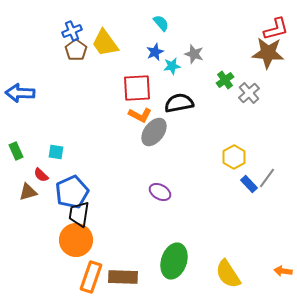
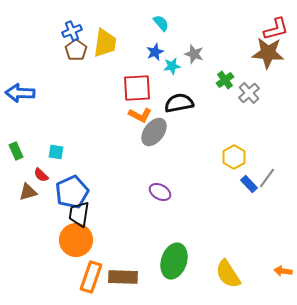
yellow trapezoid: rotated 136 degrees counterclockwise
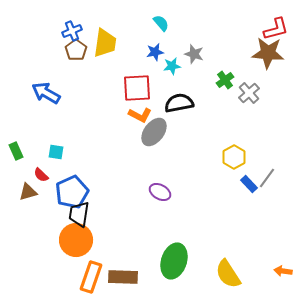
blue star: rotated 12 degrees clockwise
blue arrow: moved 26 px right; rotated 28 degrees clockwise
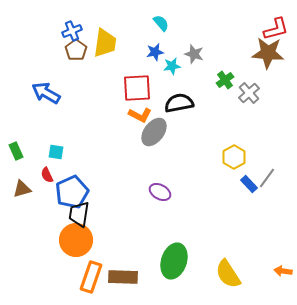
red semicircle: moved 6 px right; rotated 21 degrees clockwise
brown triangle: moved 6 px left, 3 px up
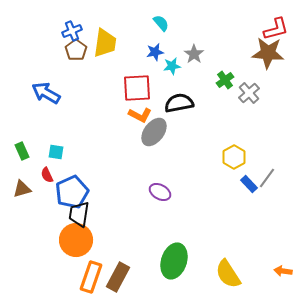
gray star: rotated 18 degrees clockwise
green rectangle: moved 6 px right
brown rectangle: moved 5 px left; rotated 64 degrees counterclockwise
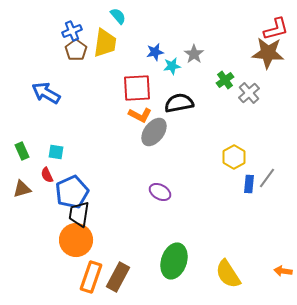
cyan semicircle: moved 43 px left, 7 px up
blue rectangle: rotated 48 degrees clockwise
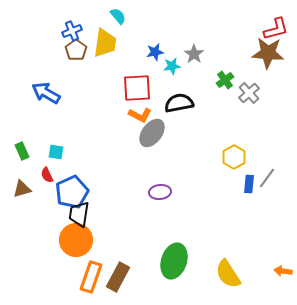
gray ellipse: moved 2 px left, 1 px down
purple ellipse: rotated 35 degrees counterclockwise
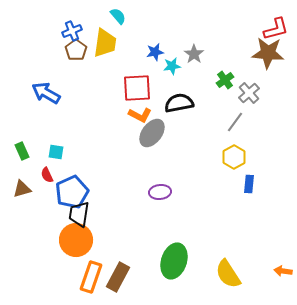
gray line: moved 32 px left, 56 px up
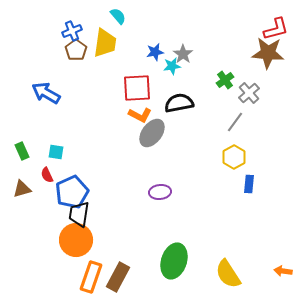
gray star: moved 11 px left
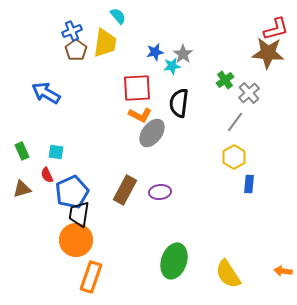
black semicircle: rotated 72 degrees counterclockwise
brown rectangle: moved 7 px right, 87 px up
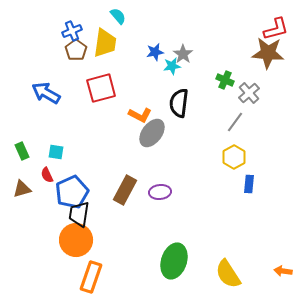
green cross: rotated 30 degrees counterclockwise
red square: moved 36 px left; rotated 12 degrees counterclockwise
